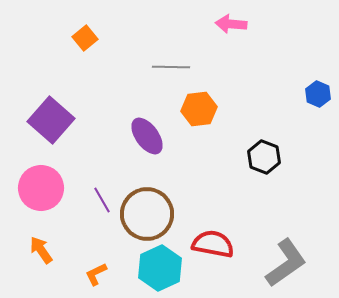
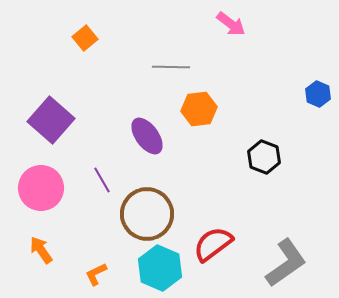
pink arrow: rotated 148 degrees counterclockwise
purple line: moved 20 px up
red semicircle: rotated 48 degrees counterclockwise
cyan hexagon: rotated 12 degrees counterclockwise
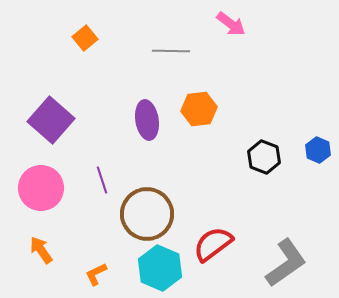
gray line: moved 16 px up
blue hexagon: moved 56 px down
purple ellipse: moved 16 px up; rotated 27 degrees clockwise
purple line: rotated 12 degrees clockwise
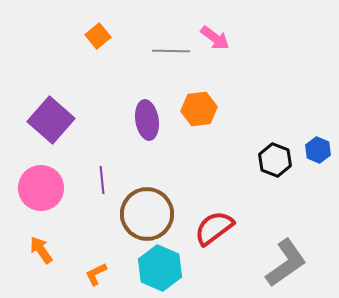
pink arrow: moved 16 px left, 14 px down
orange square: moved 13 px right, 2 px up
black hexagon: moved 11 px right, 3 px down
purple line: rotated 12 degrees clockwise
red semicircle: moved 1 px right, 16 px up
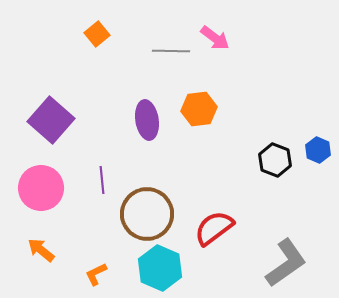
orange square: moved 1 px left, 2 px up
orange arrow: rotated 16 degrees counterclockwise
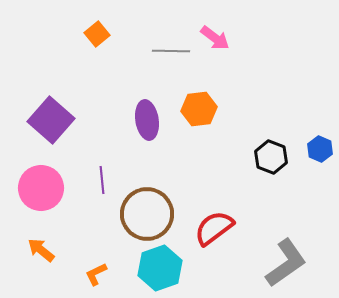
blue hexagon: moved 2 px right, 1 px up
black hexagon: moved 4 px left, 3 px up
cyan hexagon: rotated 18 degrees clockwise
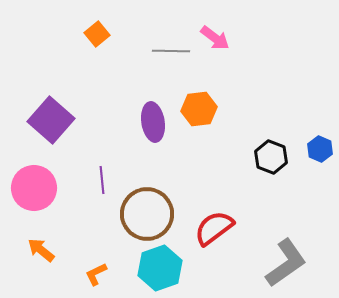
purple ellipse: moved 6 px right, 2 px down
pink circle: moved 7 px left
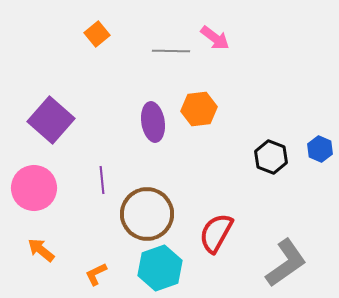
red semicircle: moved 2 px right, 5 px down; rotated 24 degrees counterclockwise
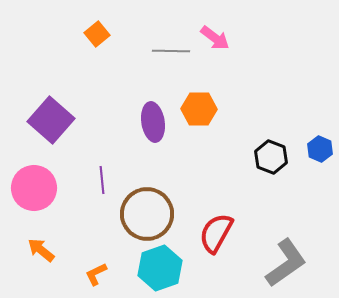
orange hexagon: rotated 8 degrees clockwise
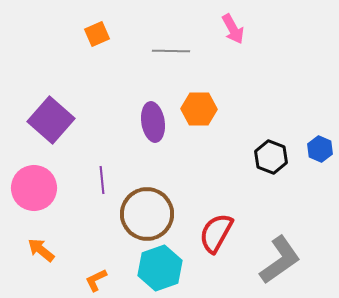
orange square: rotated 15 degrees clockwise
pink arrow: moved 18 px right, 9 px up; rotated 24 degrees clockwise
gray L-shape: moved 6 px left, 3 px up
orange L-shape: moved 6 px down
